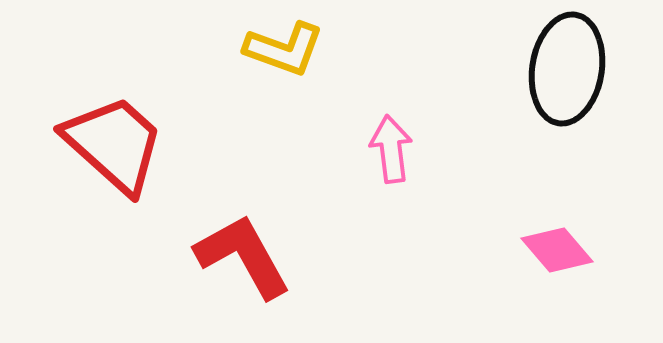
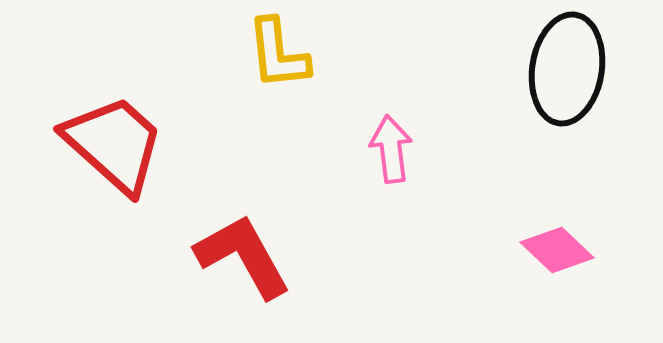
yellow L-shape: moved 6 px left, 5 px down; rotated 64 degrees clockwise
pink diamond: rotated 6 degrees counterclockwise
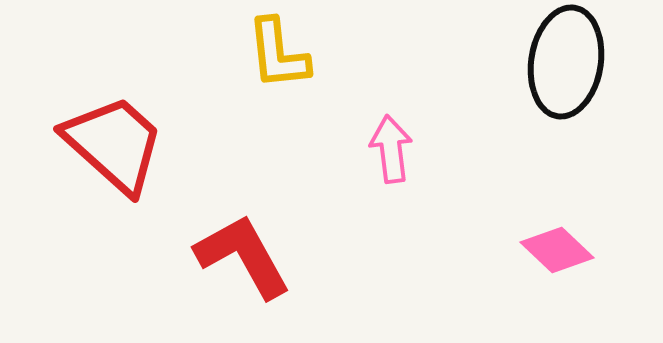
black ellipse: moved 1 px left, 7 px up
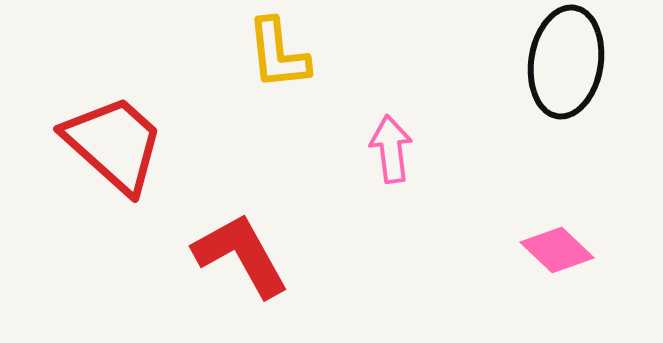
red L-shape: moved 2 px left, 1 px up
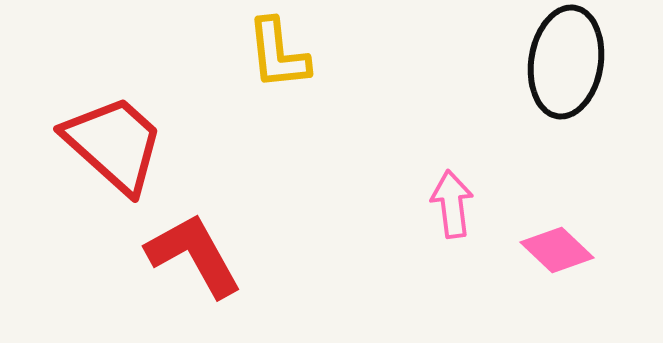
pink arrow: moved 61 px right, 55 px down
red L-shape: moved 47 px left
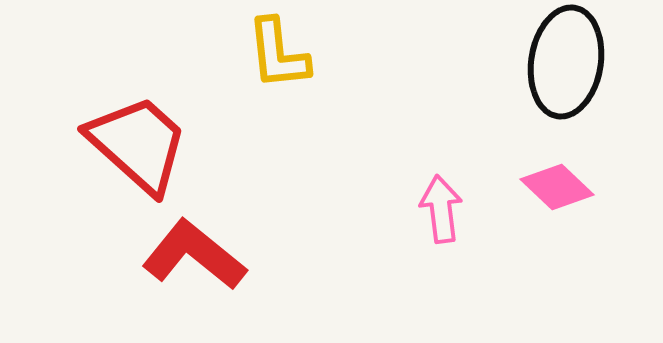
red trapezoid: moved 24 px right
pink arrow: moved 11 px left, 5 px down
pink diamond: moved 63 px up
red L-shape: rotated 22 degrees counterclockwise
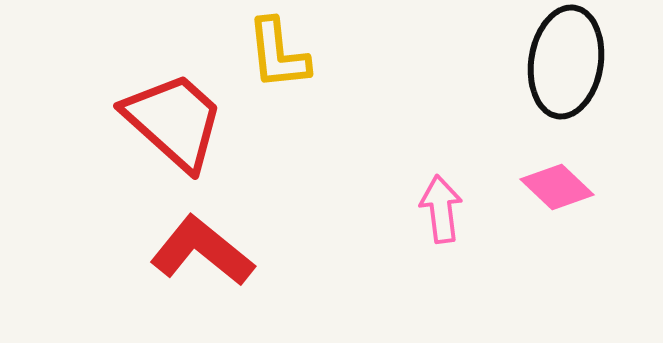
red trapezoid: moved 36 px right, 23 px up
red L-shape: moved 8 px right, 4 px up
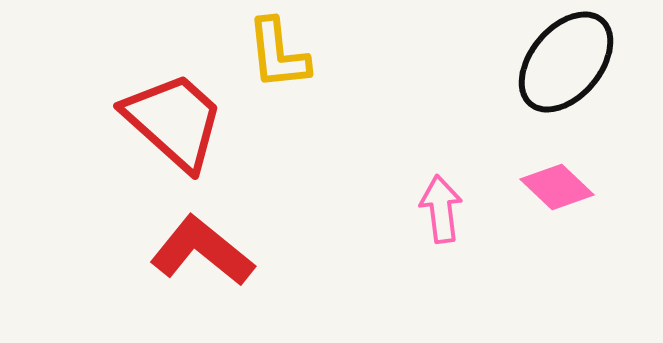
black ellipse: rotated 31 degrees clockwise
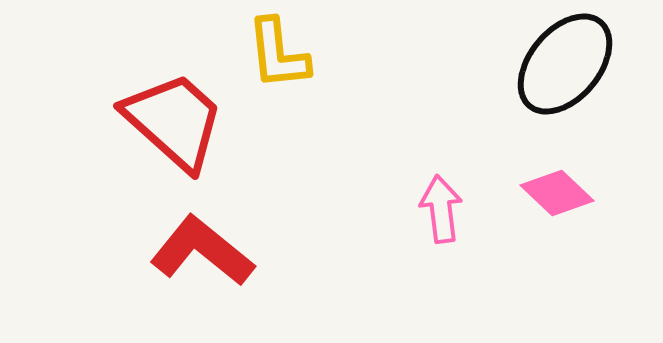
black ellipse: moved 1 px left, 2 px down
pink diamond: moved 6 px down
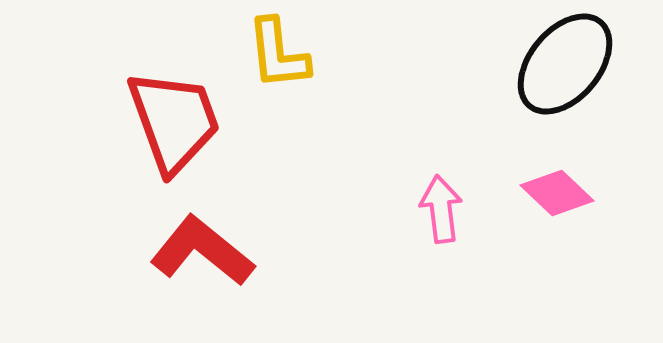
red trapezoid: rotated 28 degrees clockwise
